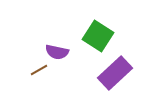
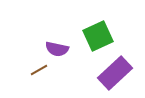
green square: rotated 32 degrees clockwise
purple semicircle: moved 3 px up
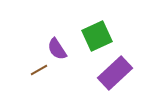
green square: moved 1 px left
purple semicircle: rotated 45 degrees clockwise
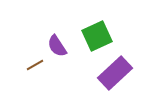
purple semicircle: moved 3 px up
brown line: moved 4 px left, 5 px up
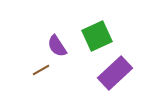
brown line: moved 6 px right, 5 px down
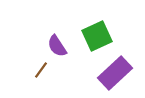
brown line: rotated 24 degrees counterclockwise
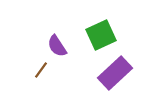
green square: moved 4 px right, 1 px up
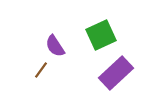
purple semicircle: moved 2 px left
purple rectangle: moved 1 px right
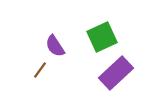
green square: moved 1 px right, 2 px down
brown line: moved 1 px left
